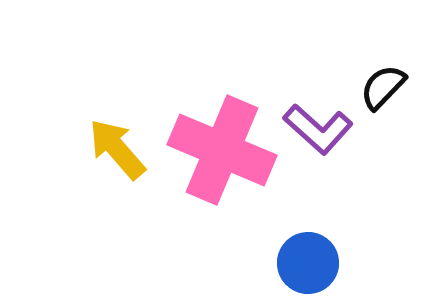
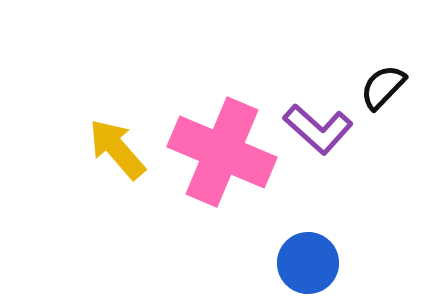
pink cross: moved 2 px down
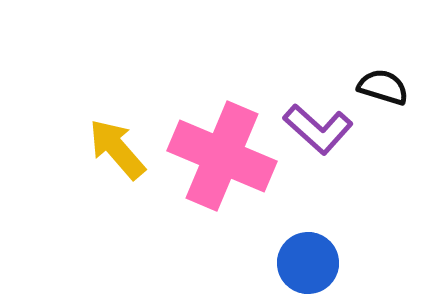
black semicircle: rotated 63 degrees clockwise
pink cross: moved 4 px down
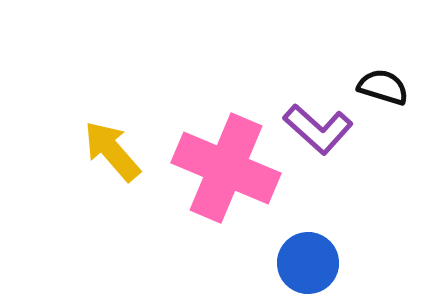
yellow arrow: moved 5 px left, 2 px down
pink cross: moved 4 px right, 12 px down
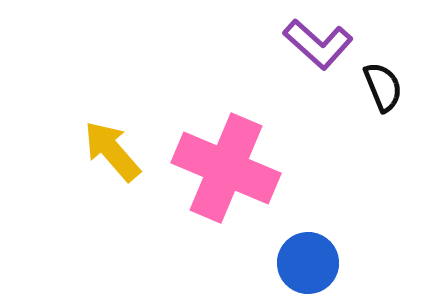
black semicircle: rotated 51 degrees clockwise
purple L-shape: moved 85 px up
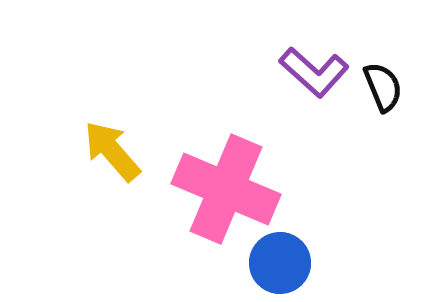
purple L-shape: moved 4 px left, 28 px down
pink cross: moved 21 px down
blue circle: moved 28 px left
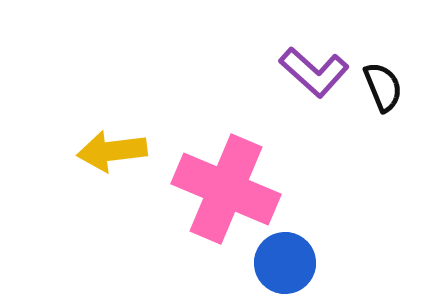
yellow arrow: rotated 56 degrees counterclockwise
blue circle: moved 5 px right
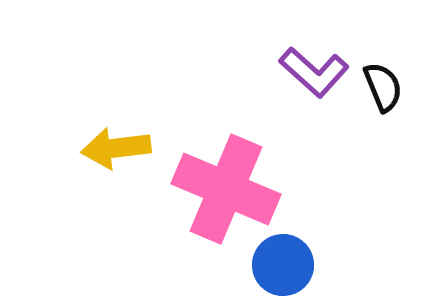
yellow arrow: moved 4 px right, 3 px up
blue circle: moved 2 px left, 2 px down
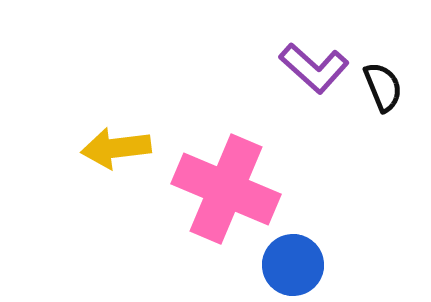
purple L-shape: moved 4 px up
blue circle: moved 10 px right
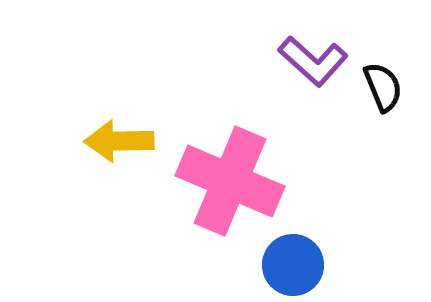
purple L-shape: moved 1 px left, 7 px up
yellow arrow: moved 3 px right, 7 px up; rotated 6 degrees clockwise
pink cross: moved 4 px right, 8 px up
